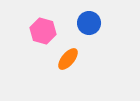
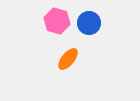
pink hexagon: moved 14 px right, 10 px up
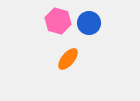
pink hexagon: moved 1 px right
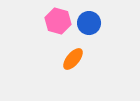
orange ellipse: moved 5 px right
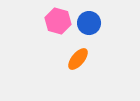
orange ellipse: moved 5 px right
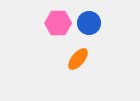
pink hexagon: moved 2 px down; rotated 15 degrees counterclockwise
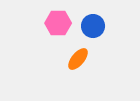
blue circle: moved 4 px right, 3 px down
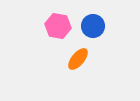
pink hexagon: moved 3 px down; rotated 10 degrees clockwise
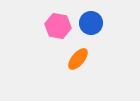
blue circle: moved 2 px left, 3 px up
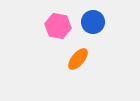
blue circle: moved 2 px right, 1 px up
